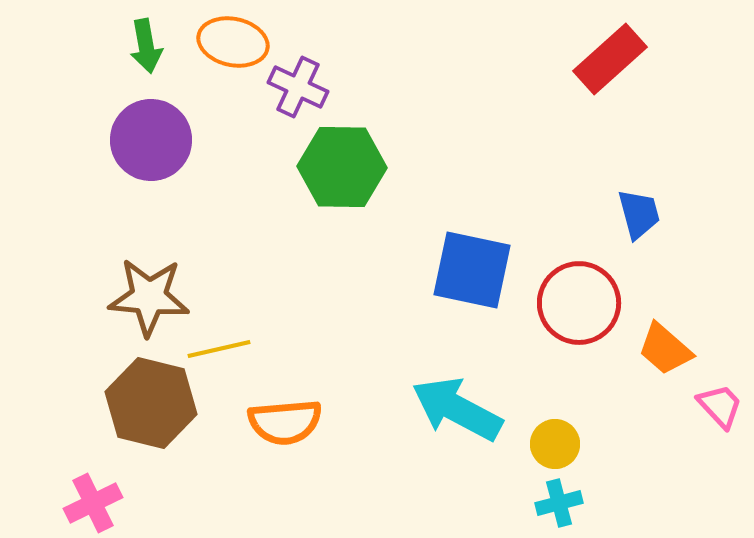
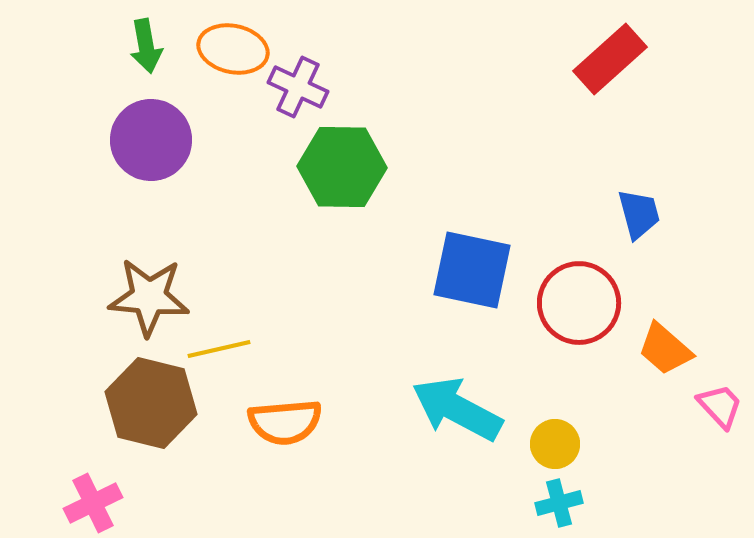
orange ellipse: moved 7 px down
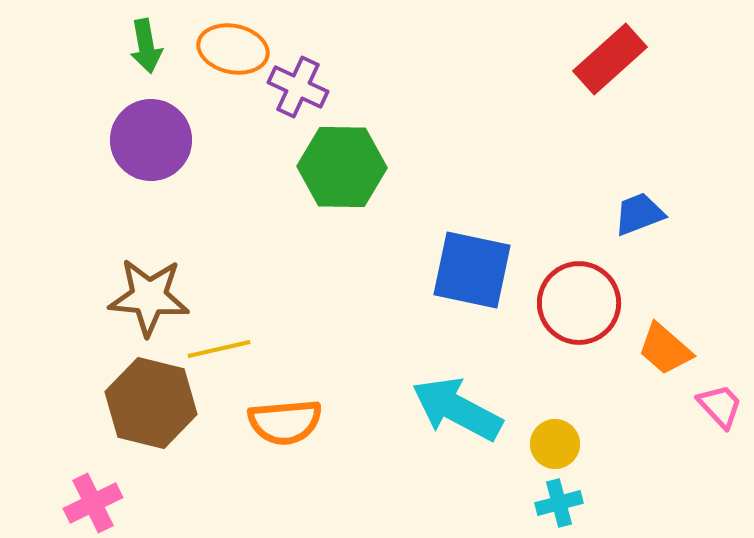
blue trapezoid: rotated 96 degrees counterclockwise
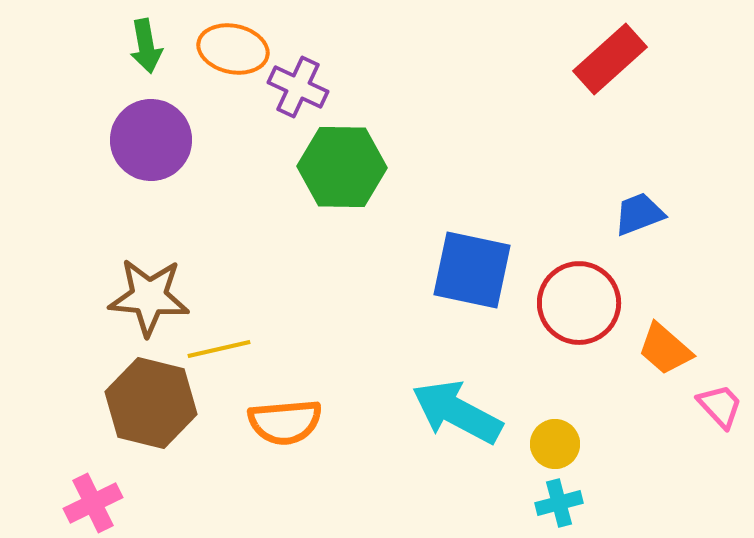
cyan arrow: moved 3 px down
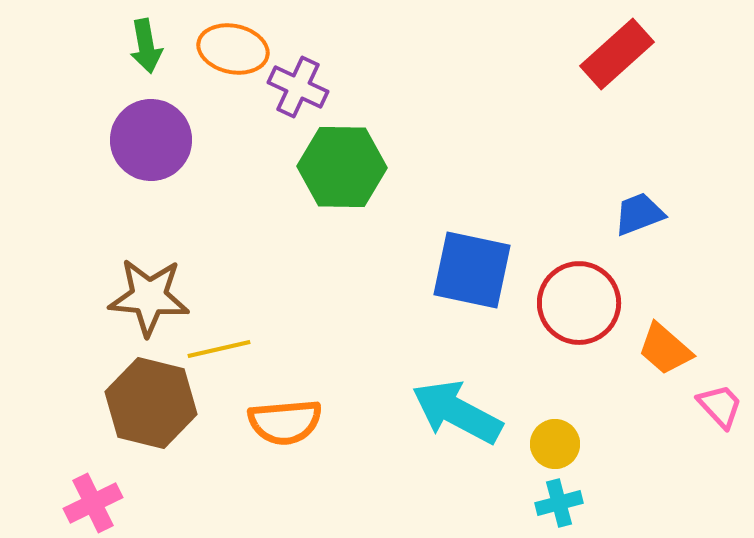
red rectangle: moved 7 px right, 5 px up
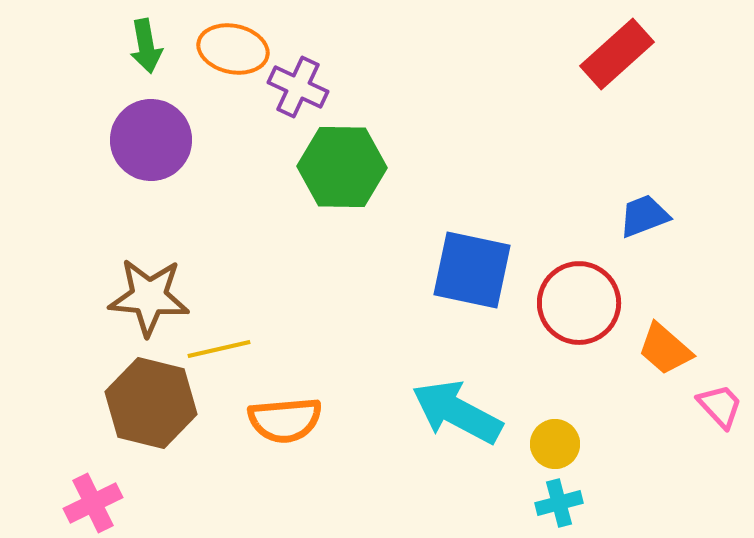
blue trapezoid: moved 5 px right, 2 px down
orange semicircle: moved 2 px up
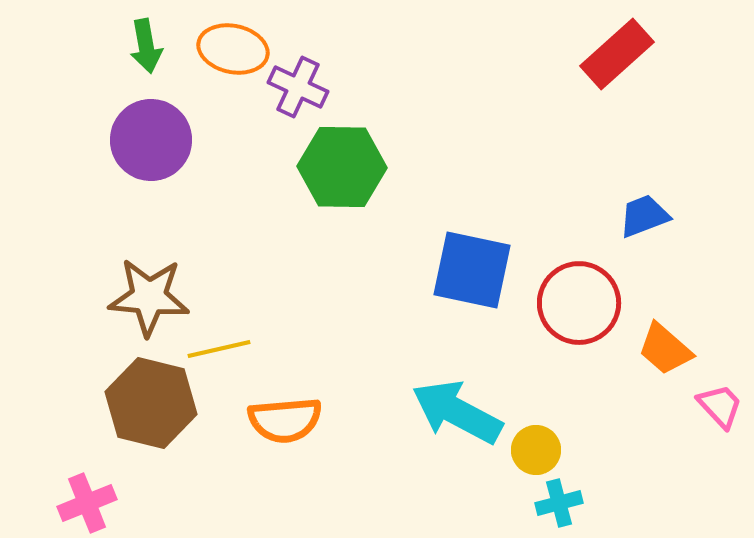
yellow circle: moved 19 px left, 6 px down
pink cross: moved 6 px left; rotated 4 degrees clockwise
